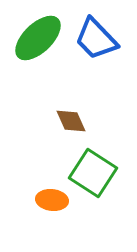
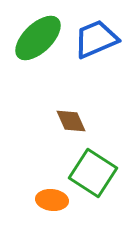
blue trapezoid: rotated 111 degrees clockwise
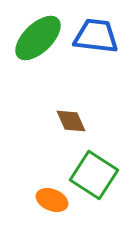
blue trapezoid: moved 3 px up; rotated 30 degrees clockwise
green square: moved 1 px right, 2 px down
orange ellipse: rotated 16 degrees clockwise
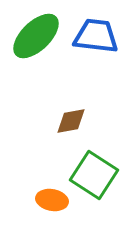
green ellipse: moved 2 px left, 2 px up
brown diamond: rotated 76 degrees counterclockwise
orange ellipse: rotated 12 degrees counterclockwise
